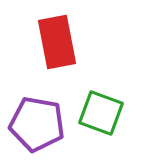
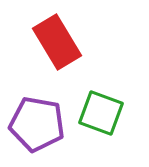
red rectangle: rotated 20 degrees counterclockwise
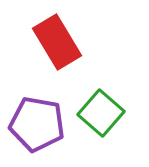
green square: rotated 21 degrees clockwise
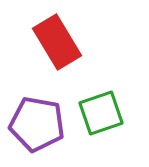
green square: rotated 30 degrees clockwise
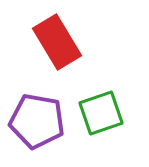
purple pentagon: moved 3 px up
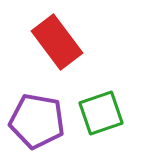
red rectangle: rotated 6 degrees counterclockwise
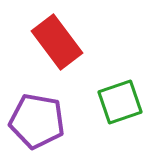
green square: moved 19 px right, 11 px up
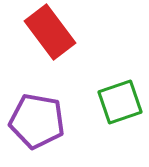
red rectangle: moved 7 px left, 10 px up
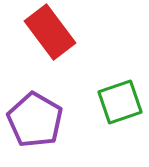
purple pentagon: moved 2 px left, 1 px up; rotated 20 degrees clockwise
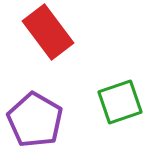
red rectangle: moved 2 px left
